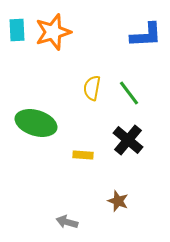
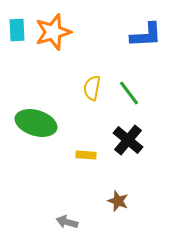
yellow rectangle: moved 3 px right
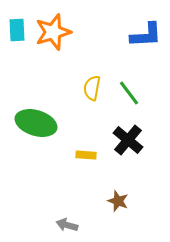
gray arrow: moved 3 px down
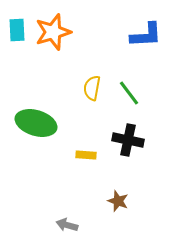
black cross: rotated 28 degrees counterclockwise
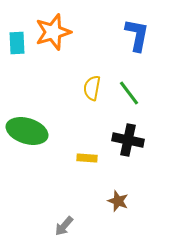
cyan rectangle: moved 13 px down
blue L-shape: moved 9 px left; rotated 76 degrees counterclockwise
green ellipse: moved 9 px left, 8 px down
yellow rectangle: moved 1 px right, 3 px down
gray arrow: moved 3 px left, 1 px down; rotated 65 degrees counterclockwise
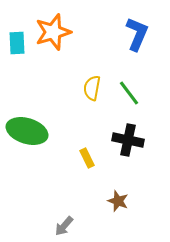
blue L-shape: moved 1 px up; rotated 12 degrees clockwise
yellow rectangle: rotated 60 degrees clockwise
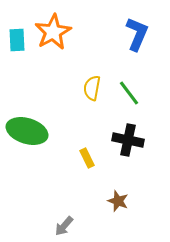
orange star: rotated 12 degrees counterclockwise
cyan rectangle: moved 3 px up
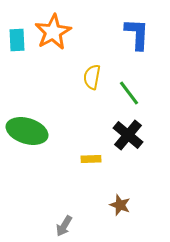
blue L-shape: rotated 20 degrees counterclockwise
yellow semicircle: moved 11 px up
black cross: moved 5 px up; rotated 28 degrees clockwise
yellow rectangle: moved 4 px right, 1 px down; rotated 66 degrees counterclockwise
brown star: moved 2 px right, 4 px down
gray arrow: rotated 10 degrees counterclockwise
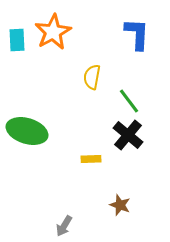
green line: moved 8 px down
